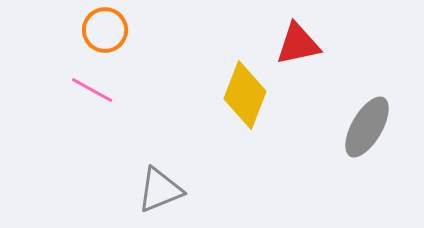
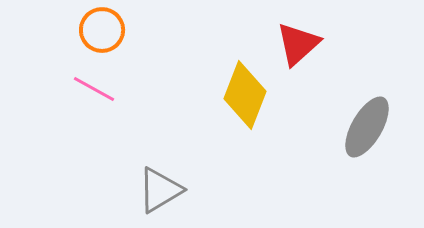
orange circle: moved 3 px left
red triangle: rotated 30 degrees counterclockwise
pink line: moved 2 px right, 1 px up
gray triangle: rotated 9 degrees counterclockwise
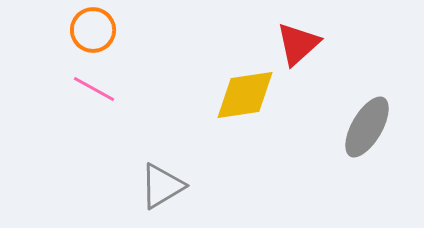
orange circle: moved 9 px left
yellow diamond: rotated 60 degrees clockwise
gray triangle: moved 2 px right, 4 px up
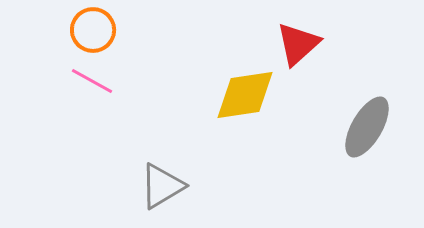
pink line: moved 2 px left, 8 px up
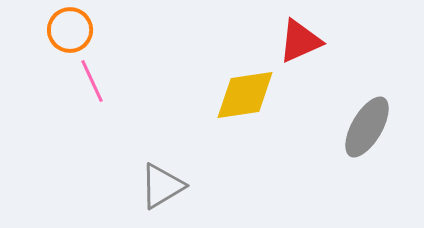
orange circle: moved 23 px left
red triangle: moved 2 px right, 3 px up; rotated 18 degrees clockwise
pink line: rotated 36 degrees clockwise
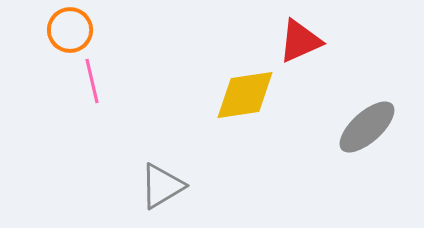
pink line: rotated 12 degrees clockwise
gray ellipse: rotated 18 degrees clockwise
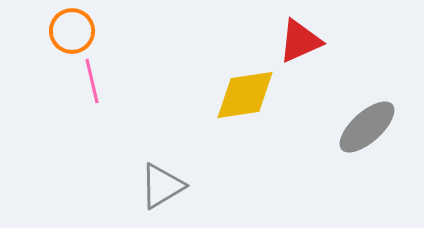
orange circle: moved 2 px right, 1 px down
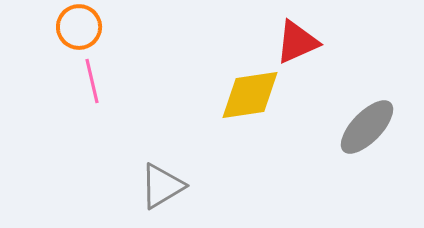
orange circle: moved 7 px right, 4 px up
red triangle: moved 3 px left, 1 px down
yellow diamond: moved 5 px right
gray ellipse: rotated 4 degrees counterclockwise
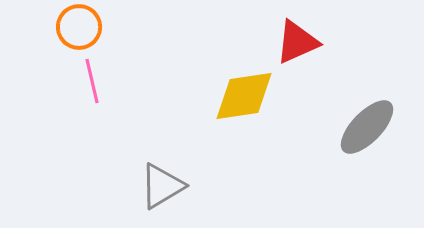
yellow diamond: moved 6 px left, 1 px down
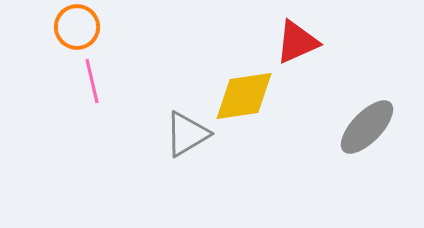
orange circle: moved 2 px left
gray triangle: moved 25 px right, 52 px up
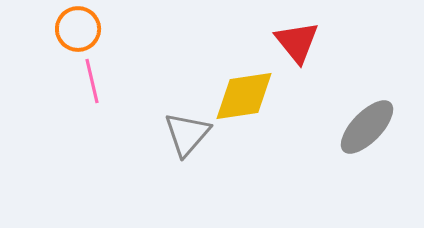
orange circle: moved 1 px right, 2 px down
red triangle: rotated 45 degrees counterclockwise
gray triangle: rotated 18 degrees counterclockwise
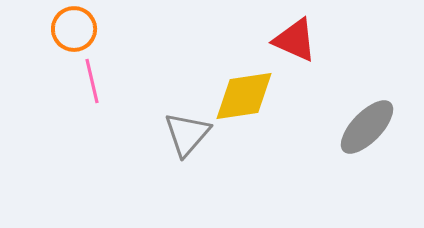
orange circle: moved 4 px left
red triangle: moved 2 px left, 2 px up; rotated 27 degrees counterclockwise
